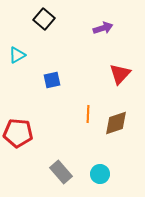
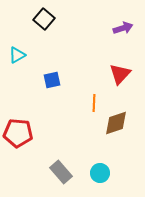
purple arrow: moved 20 px right
orange line: moved 6 px right, 11 px up
cyan circle: moved 1 px up
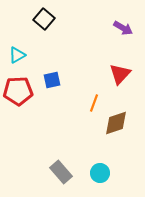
purple arrow: rotated 48 degrees clockwise
orange line: rotated 18 degrees clockwise
red pentagon: moved 42 px up; rotated 8 degrees counterclockwise
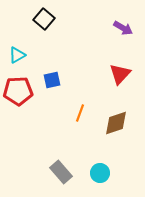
orange line: moved 14 px left, 10 px down
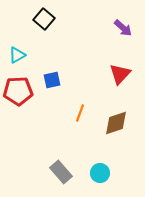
purple arrow: rotated 12 degrees clockwise
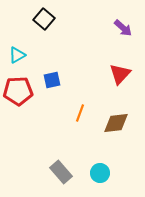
brown diamond: rotated 12 degrees clockwise
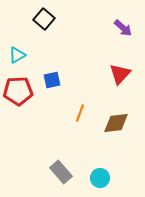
cyan circle: moved 5 px down
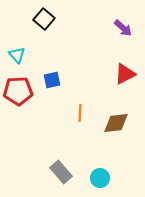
cyan triangle: rotated 42 degrees counterclockwise
red triangle: moved 5 px right; rotated 20 degrees clockwise
orange line: rotated 18 degrees counterclockwise
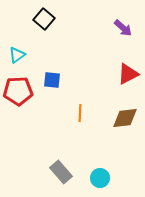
cyan triangle: rotated 36 degrees clockwise
red triangle: moved 3 px right
blue square: rotated 18 degrees clockwise
brown diamond: moved 9 px right, 5 px up
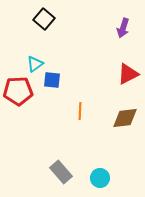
purple arrow: rotated 66 degrees clockwise
cyan triangle: moved 18 px right, 9 px down
orange line: moved 2 px up
